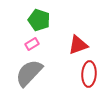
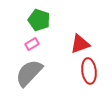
red triangle: moved 2 px right, 1 px up
red ellipse: moved 3 px up; rotated 10 degrees counterclockwise
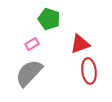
green pentagon: moved 10 px right, 1 px up
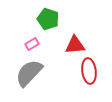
green pentagon: moved 1 px left
red triangle: moved 5 px left, 1 px down; rotated 15 degrees clockwise
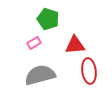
pink rectangle: moved 2 px right, 1 px up
gray semicircle: moved 11 px right, 2 px down; rotated 32 degrees clockwise
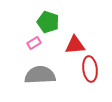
green pentagon: moved 3 px down
red ellipse: moved 1 px right, 2 px up
gray semicircle: rotated 12 degrees clockwise
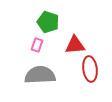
pink rectangle: moved 3 px right, 2 px down; rotated 40 degrees counterclockwise
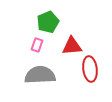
green pentagon: rotated 30 degrees clockwise
red triangle: moved 3 px left, 1 px down
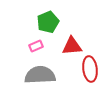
pink rectangle: moved 1 px left, 1 px down; rotated 48 degrees clockwise
